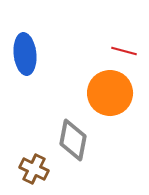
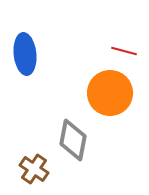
brown cross: rotated 8 degrees clockwise
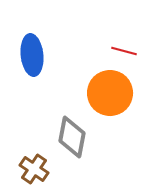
blue ellipse: moved 7 px right, 1 px down
gray diamond: moved 1 px left, 3 px up
